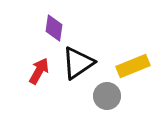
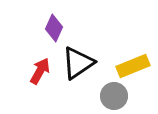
purple diamond: rotated 16 degrees clockwise
red arrow: moved 1 px right
gray circle: moved 7 px right
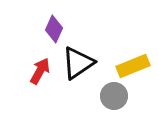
purple diamond: moved 1 px down
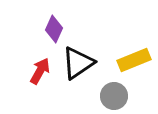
yellow rectangle: moved 1 px right, 6 px up
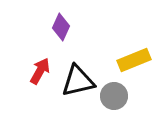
purple diamond: moved 7 px right, 2 px up
black triangle: moved 18 px down; rotated 21 degrees clockwise
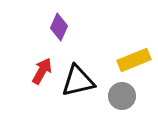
purple diamond: moved 2 px left
red arrow: moved 2 px right
gray circle: moved 8 px right
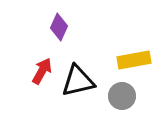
yellow rectangle: rotated 12 degrees clockwise
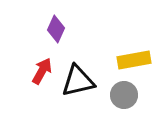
purple diamond: moved 3 px left, 2 px down
gray circle: moved 2 px right, 1 px up
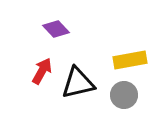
purple diamond: rotated 68 degrees counterclockwise
yellow rectangle: moved 4 px left
black triangle: moved 2 px down
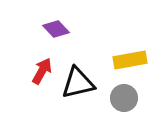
gray circle: moved 3 px down
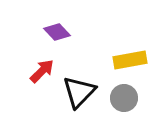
purple diamond: moved 1 px right, 3 px down
red arrow: rotated 16 degrees clockwise
black triangle: moved 1 px right, 9 px down; rotated 33 degrees counterclockwise
